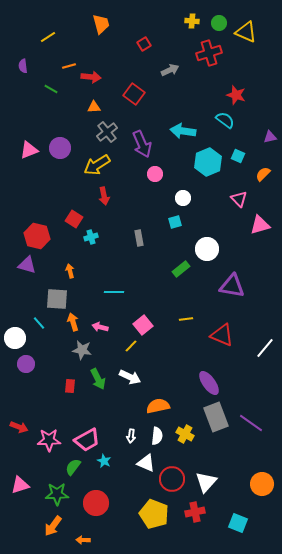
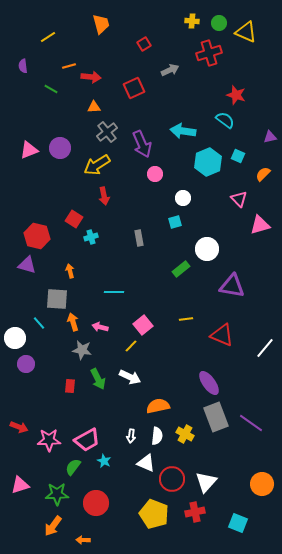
red square at (134, 94): moved 6 px up; rotated 30 degrees clockwise
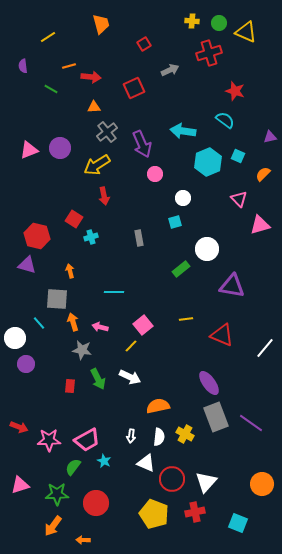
red star at (236, 95): moved 1 px left, 4 px up
white semicircle at (157, 436): moved 2 px right, 1 px down
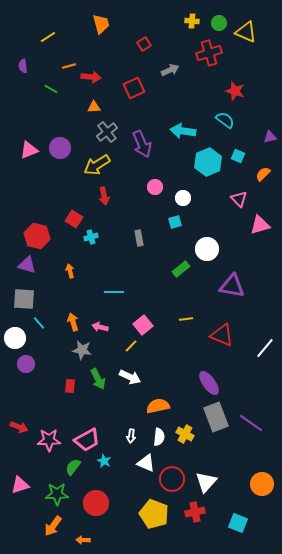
pink circle at (155, 174): moved 13 px down
gray square at (57, 299): moved 33 px left
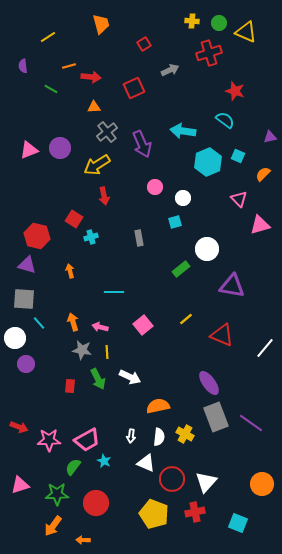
yellow line at (186, 319): rotated 32 degrees counterclockwise
yellow line at (131, 346): moved 24 px left, 6 px down; rotated 48 degrees counterclockwise
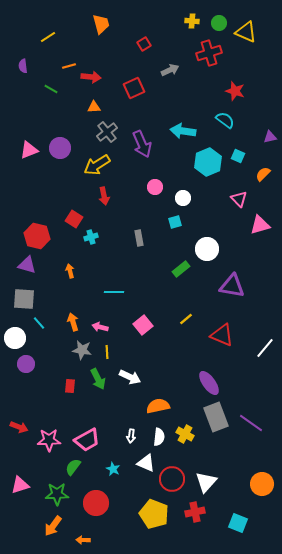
cyan star at (104, 461): moved 9 px right, 8 px down
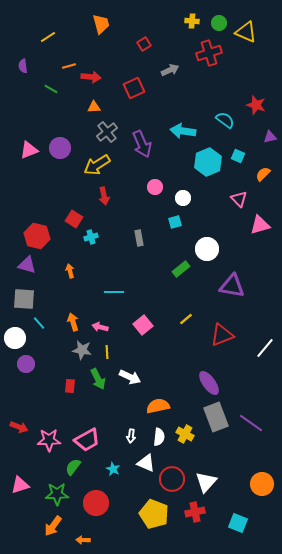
red star at (235, 91): moved 21 px right, 14 px down
red triangle at (222, 335): rotated 45 degrees counterclockwise
